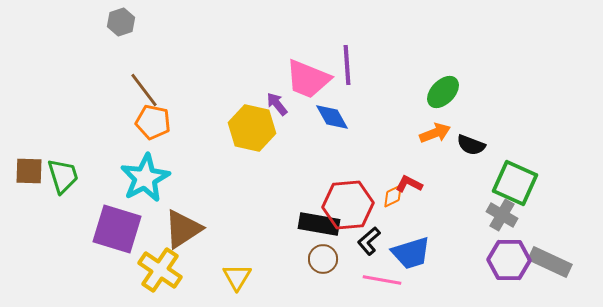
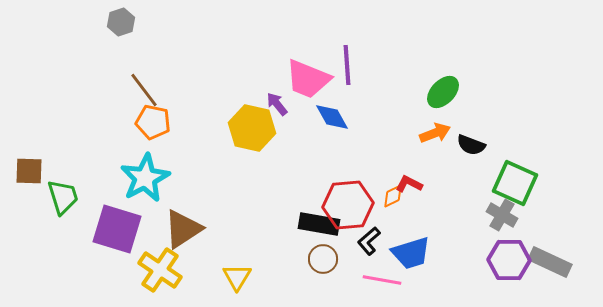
green trapezoid: moved 21 px down
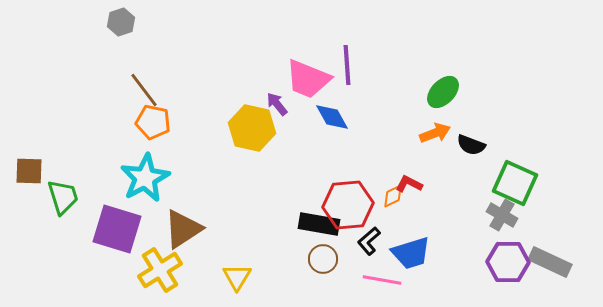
purple hexagon: moved 1 px left, 2 px down
yellow cross: rotated 24 degrees clockwise
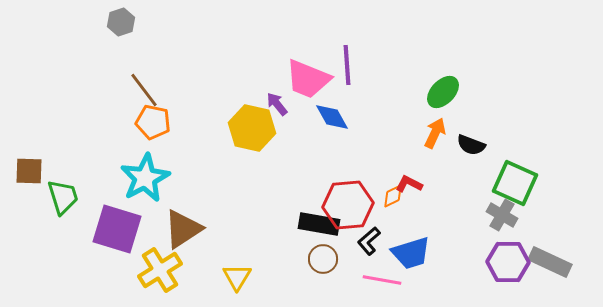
orange arrow: rotated 44 degrees counterclockwise
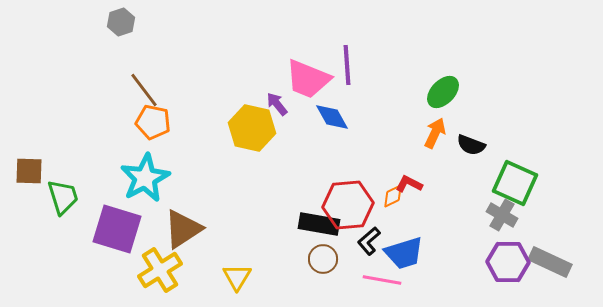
blue trapezoid: moved 7 px left
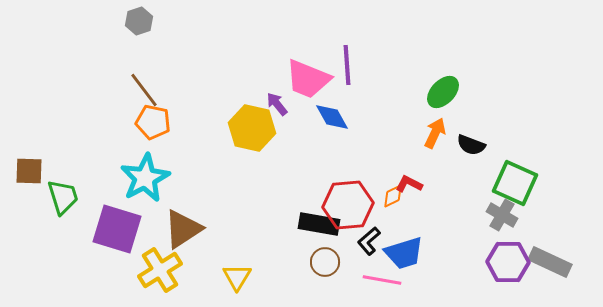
gray hexagon: moved 18 px right, 1 px up
brown circle: moved 2 px right, 3 px down
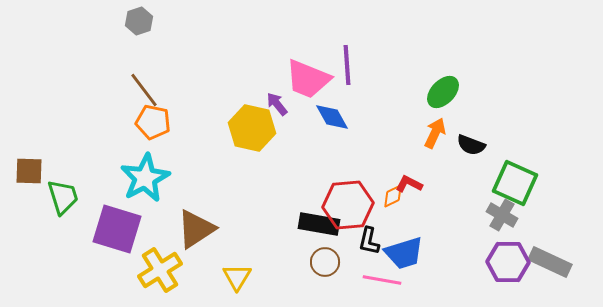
brown triangle: moved 13 px right
black L-shape: rotated 36 degrees counterclockwise
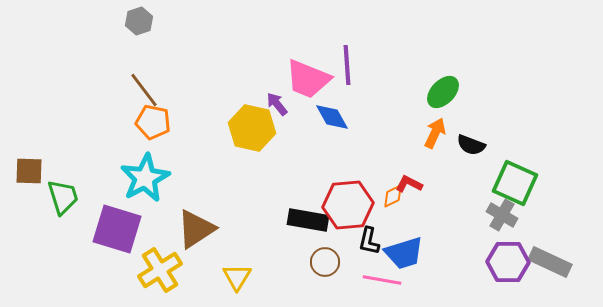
black rectangle: moved 11 px left, 4 px up
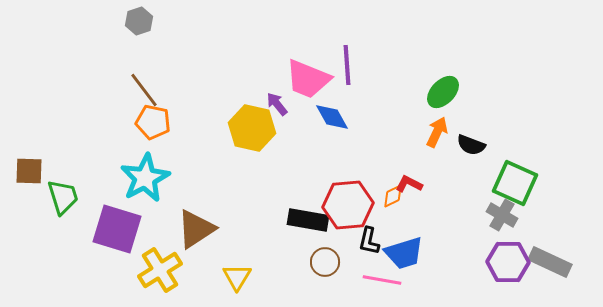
orange arrow: moved 2 px right, 1 px up
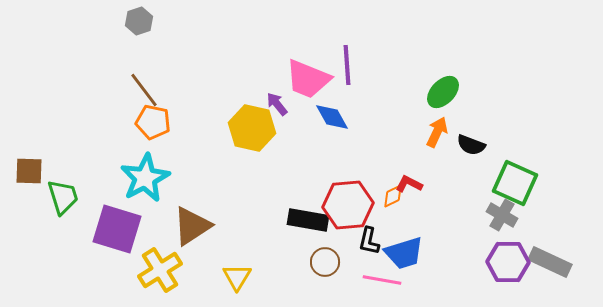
brown triangle: moved 4 px left, 3 px up
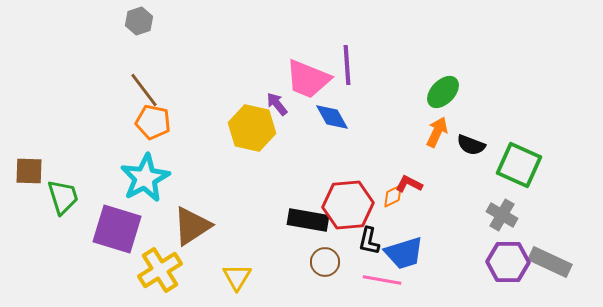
green square: moved 4 px right, 18 px up
